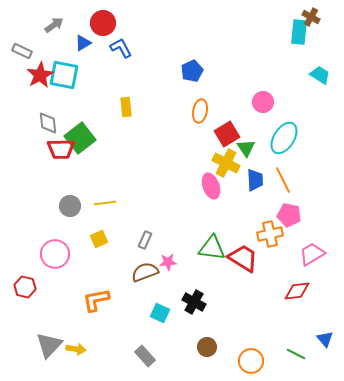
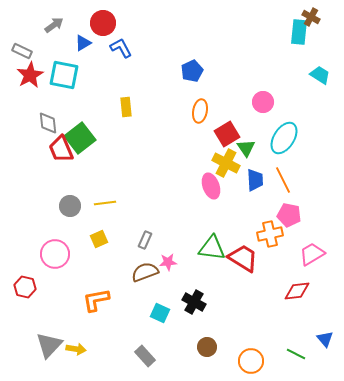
red star at (40, 75): moved 10 px left
red trapezoid at (61, 149): rotated 68 degrees clockwise
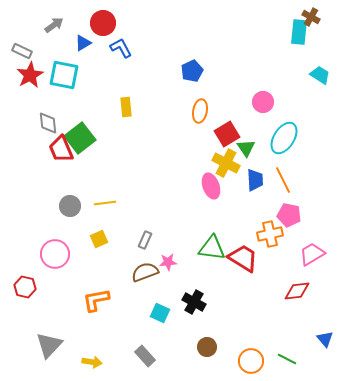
yellow arrow at (76, 349): moved 16 px right, 13 px down
green line at (296, 354): moved 9 px left, 5 px down
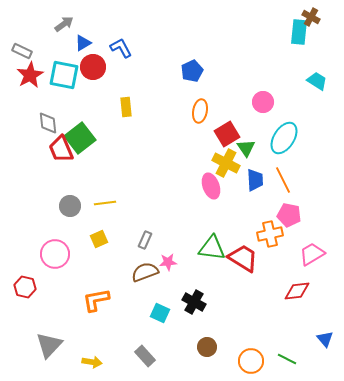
red circle at (103, 23): moved 10 px left, 44 px down
gray arrow at (54, 25): moved 10 px right, 1 px up
cyan trapezoid at (320, 75): moved 3 px left, 6 px down
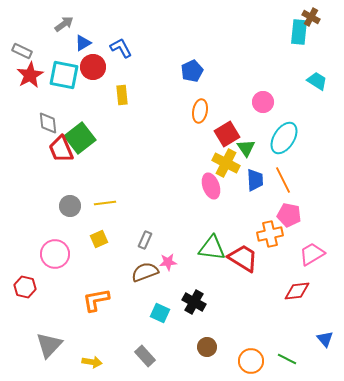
yellow rectangle at (126, 107): moved 4 px left, 12 px up
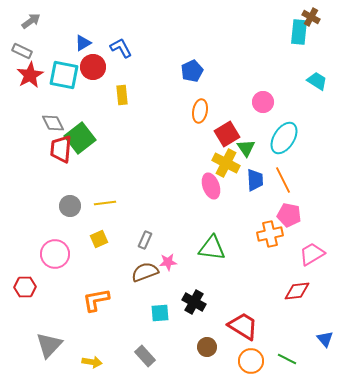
gray arrow at (64, 24): moved 33 px left, 3 px up
gray diamond at (48, 123): moved 5 px right; rotated 20 degrees counterclockwise
red trapezoid at (61, 149): rotated 28 degrees clockwise
red trapezoid at (243, 258): moved 68 px down
red hexagon at (25, 287): rotated 15 degrees counterclockwise
cyan square at (160, 313): rotated 30 degrees counterclockwise
